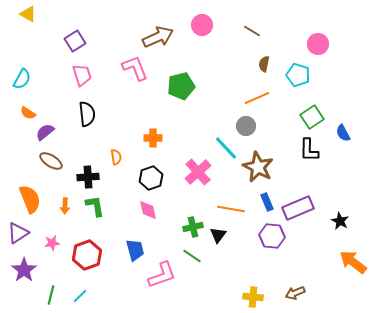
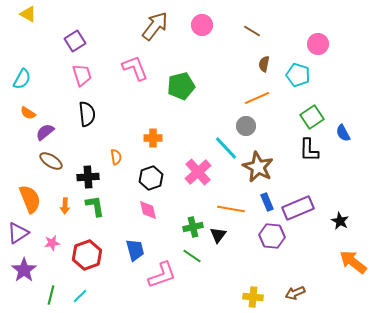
brown arrow at (158, 37): moved 3 px left, 11 px up; rotated 28 degrees counterclockwise
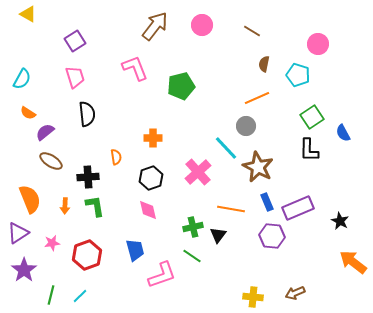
pink trapezoid at (82, 75): moved 7 px left, 2 px down
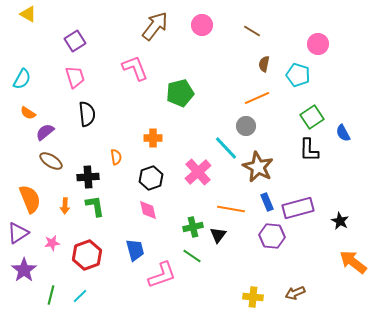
green pentagon at (181, 86): moved 1 px left, 7 px down
purple rectangle at (298, 208): rotated 8 degrees clockwise
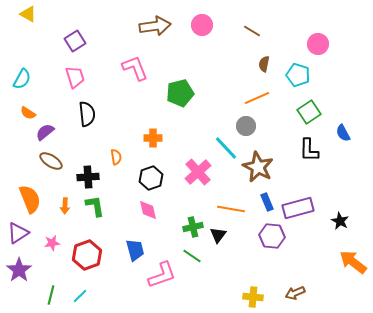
brown arrow at (155, 26): rotated 44 degrees clockwise
green square at (312, 117): moved 3 px left, 5 px up
purple star at (24, 270): moved 5 px left
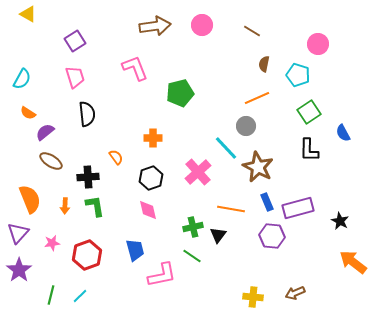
orange semicircle at (116, 157): rotated 28 degrees counterclockwise
purple triangle at (18, 233): rotated 15 degrees counterclockwise
pink L-shape at (162, 275): rotated 8 degrees clockwise
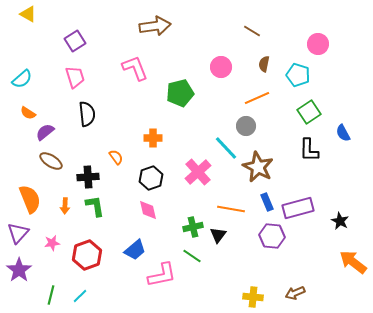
pink circle at (202, 25): moved 19 px right, 42 px down
cyan semicircle at (22, 79): rotated 20 degrees clockwise
blue trapezoid at (135, 250): rotated 65 degrees clockwise
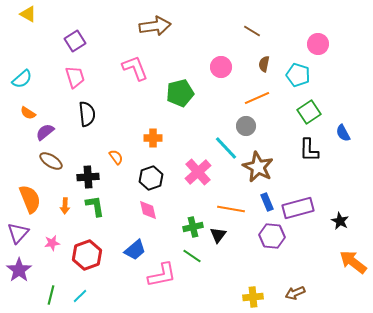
yellow cross at (253, 297): rotated 12 degrees counterclockwise
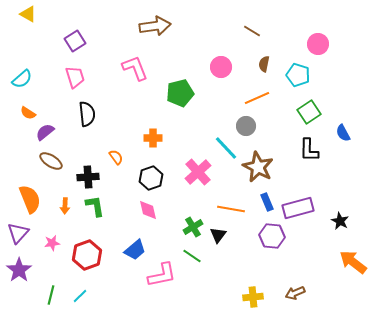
green cross at (193, 227): rotated 18 degrees counterclockwise
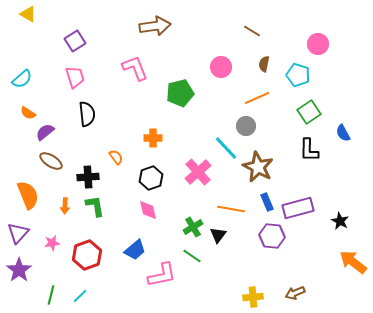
orange semicircle at (30, 199): moved 2 px left, 4 px up
